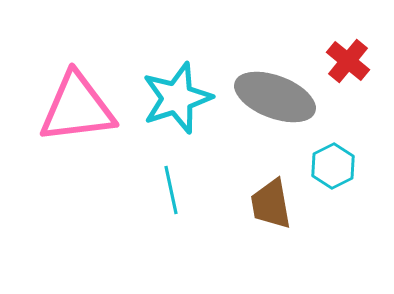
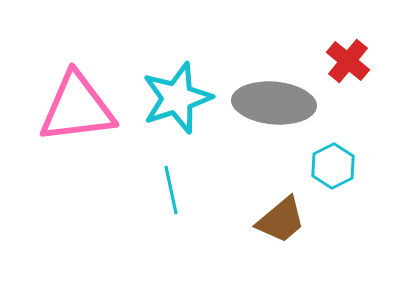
gray ellipse: moved 1 px left, 6 px down; rotated 16 degrees counterclockwise
brown trapezoid: moved 10 px right, 16 px down; rotated 120 degrees counterclockwise
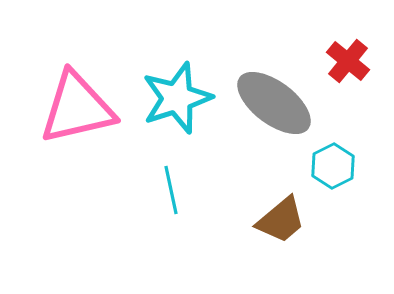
gray ellipse: rotated 32 degrees clockwise
pink triangle: rotated 6 degrees counterclockwise
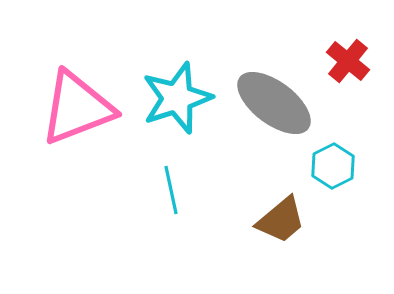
pink triangle: rotated 8 degrees counterclockwise
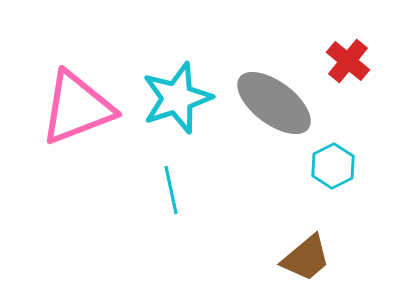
brown trapezoid: moved 25 px right, 38 px down
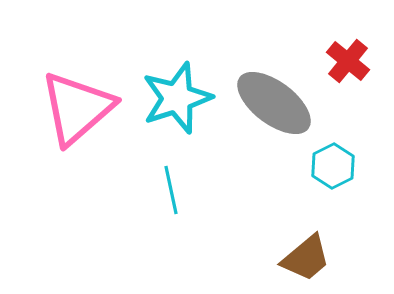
pink triangle: rotated 20 degrees counterclockwise
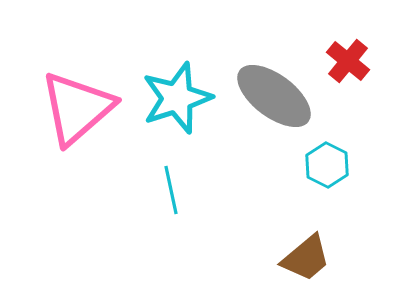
gray ellipse: moved 7 px up
cyan hexagon: moved 6 px left, 1 px up; rotated 6 degrees counterclockwise
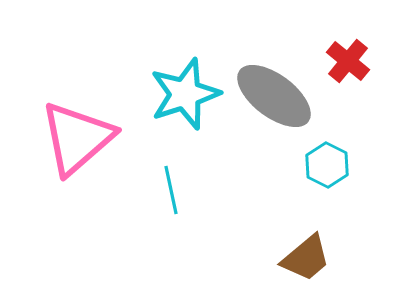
cyan star: moved 8 px right, 4 px up
pink triangle: moved 30 px down
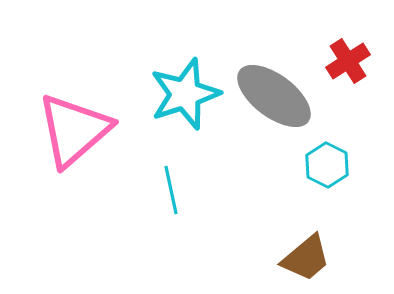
red cross: rotated 18 degrees clockwise
pink triangle: moved 3 px left, 8 px up
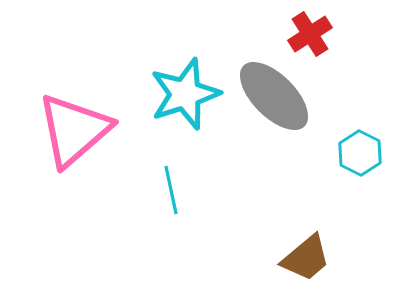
red cross: moved 38 px left, 27 px up
gray ellipse: rotated 8 degrees clockwise
cyan hexagon: moved 33 px right, 12 px up
